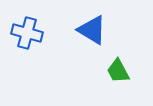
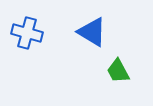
blue triangle: moved 2 px down
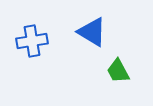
blue cross: moved 5 px right, 8 px down; rotated 24 degrees counterclockwise
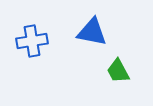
blue triangle: rotated 20 degrees counterclockwise
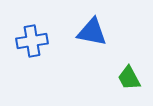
green trapezoid: moved 11 px right, 7 px down
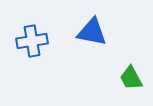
green trapezoid: moved 2 px right
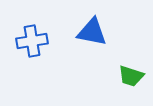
green trapezoid: moved 2 px up; rotated 44 degrees counterclockwise
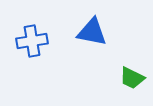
green trapezoid: moved 1 px right, 2 px down; rotated 8 degrees clockwise
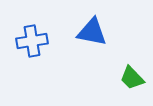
green trapezoid: rotated 20 degrees clockwise
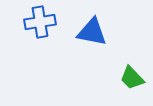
blue cross: moved 8 px right, 19 px up
